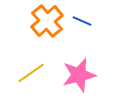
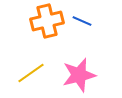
orange cross: rotated 28 degrees clockwise
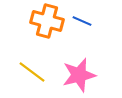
orange cross: rotated 28 degrees clockwise
yellow line: moved 1 px right, 1 px up; rotated 72 degrees clockwise
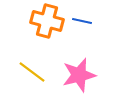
blue line: rotated 12 degrees counterclockwise
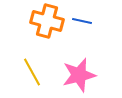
yellow line: rotated 24 degrees clockwise
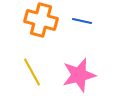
orange cross: moved 6 px left, 1 px up
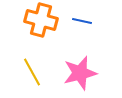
pink star: moved 1 px right, 2 px up
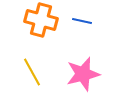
pink star: moved 3 px right, 1 px down
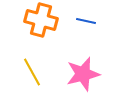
blue line: moved 4 px right
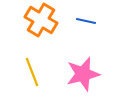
orange cross: rotated 16 degrees clockwise
yellow line: rotated 8 degrees clockwise
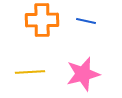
orange cross: moved 1 px right; rotated 32 degrees counterclockwise
yellow line: moved 2 px left; rotated 72 degrees counterclockwise
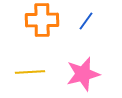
blue line: rotated 66 degrees counterclockwise
